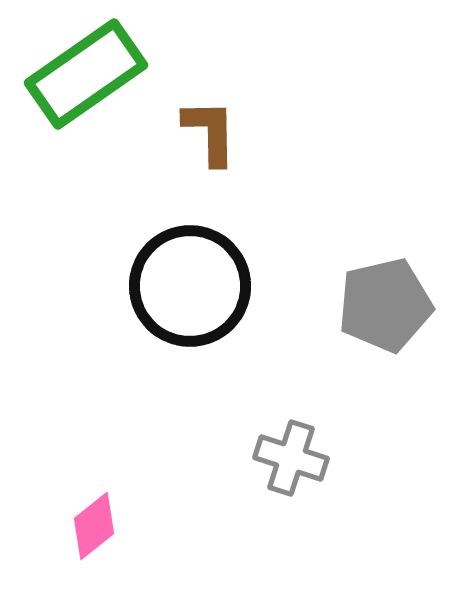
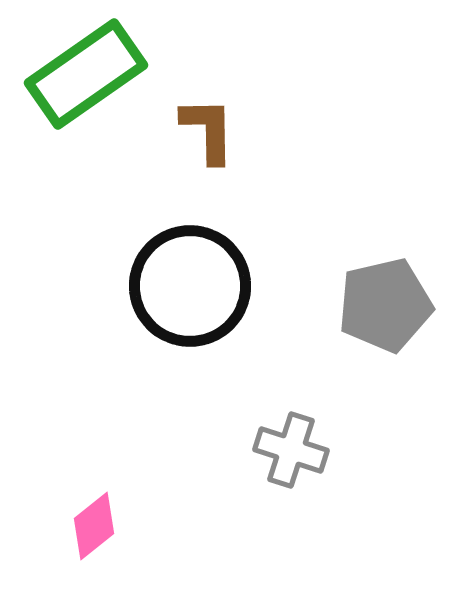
brown L-shape: moved 2 px left, 2 px up
gray cross: moved 8 px up
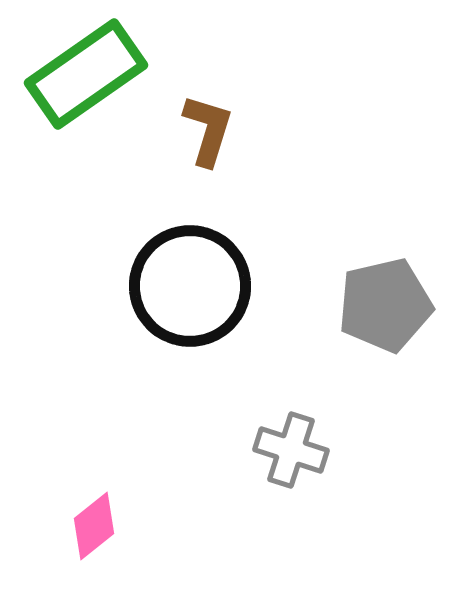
brown L-shape: rotated 18 degrees clockwise
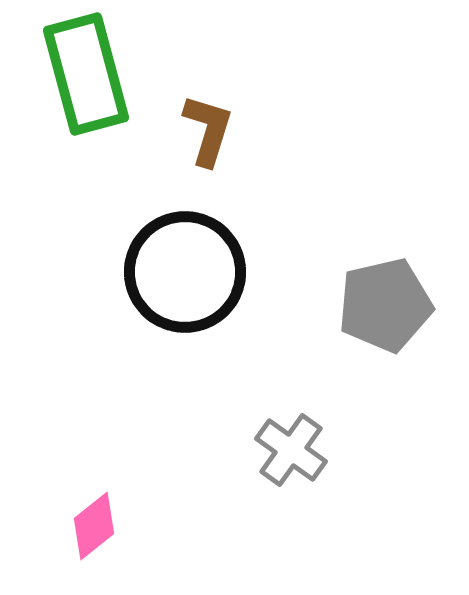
green rectangle: rotated 70 degrees counterclockwise
black circle: moved 5 px left, 14 px up
gray cross: rotated 18 degrees clockwise
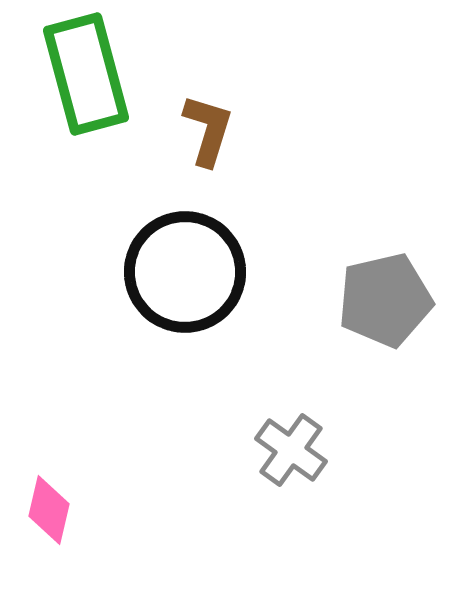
gray pentagon: moved 5 px up
pink diamond: moved 45 px left, 16 px up; rotated 38 degrees counterclockwise
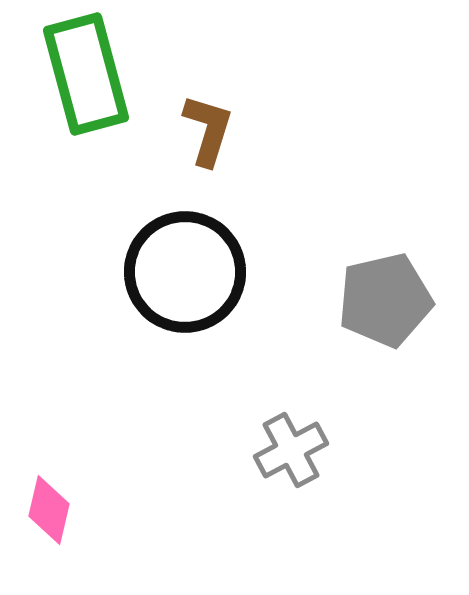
gray cross: rotated 26 degrees clockwise
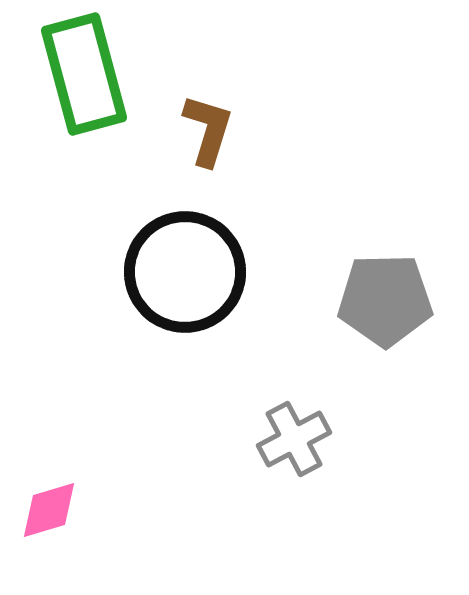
green rectangle: moved 2 px left
gray pentagon: rotated 12 degrees clockwise
gray cross: moved 3 px right, 11 px up
pink diamond: rotated 60 degrees clockwise
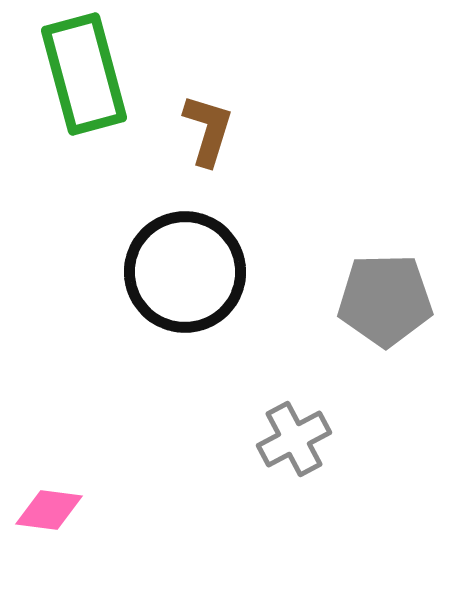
pink diamond: rotated 24 degrees clockwise
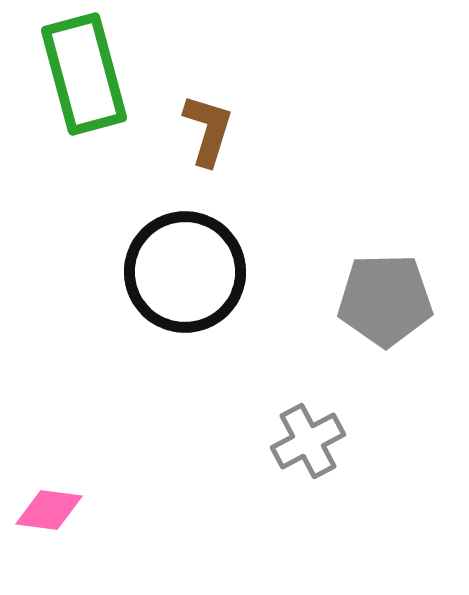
gray cross: moved 14 px right, 2 px down
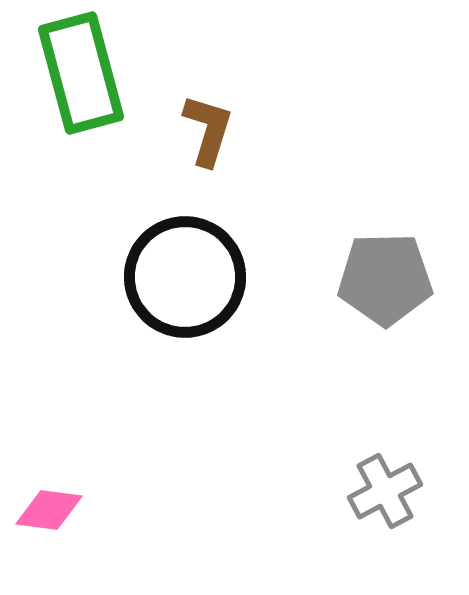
green rectangle: moved 3 px left, 1 px up
black circle: moved 5 px down
gray pentagon: moved 21 px up
gray cross: moved 77 px right, 50 px down
